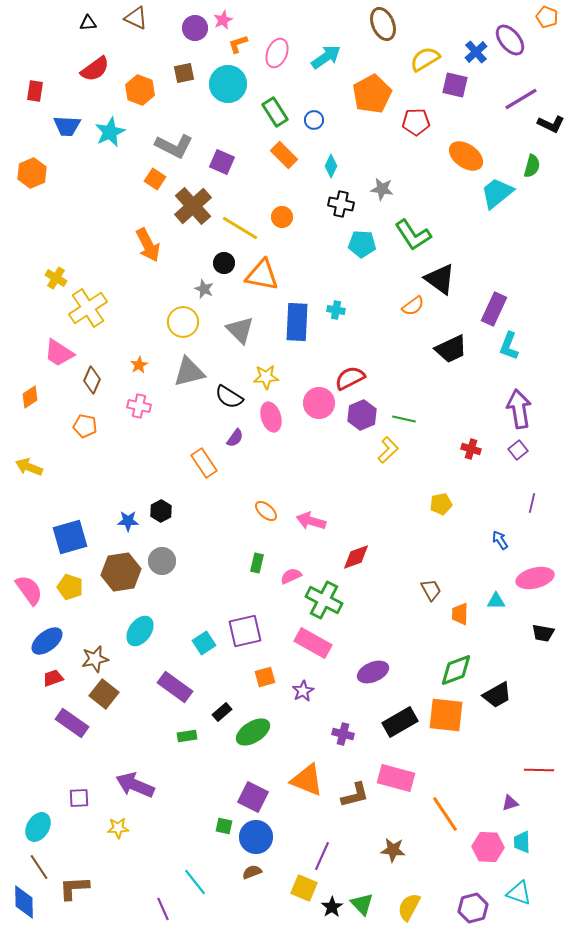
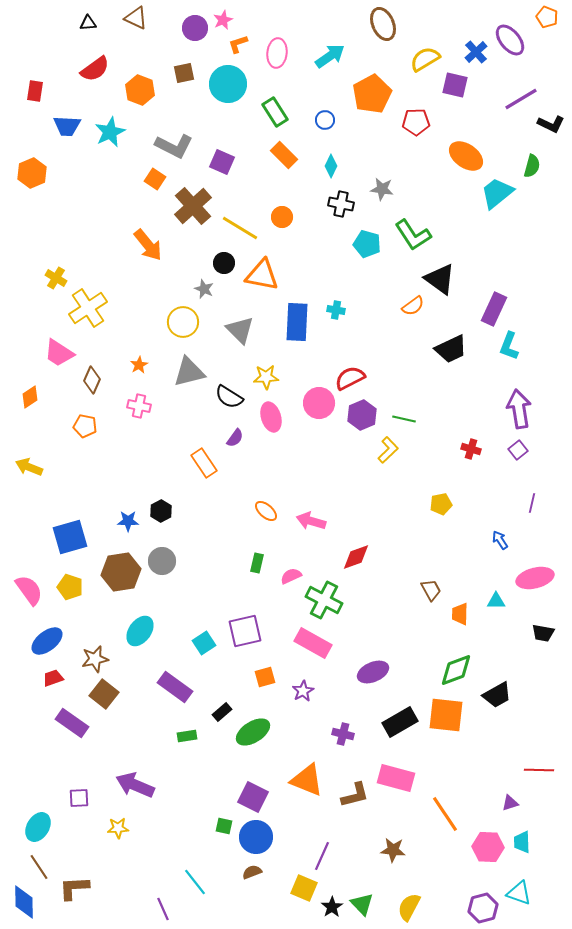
pink ellipse at (277, 53): rotated 16 degrees counterclockwise
cyan arrow at (326, 57): moved 4 px right, 1 px up
blue circle at (314, 120): moved 11 px right
cyan pentagon at (362, 244): moved 5 px right; rotated 12 degrees clockwise
orange arrow at (148, 245): rotated 12 degrees counterclockwise
purple hexagon at (473, 908): moved 10 px right
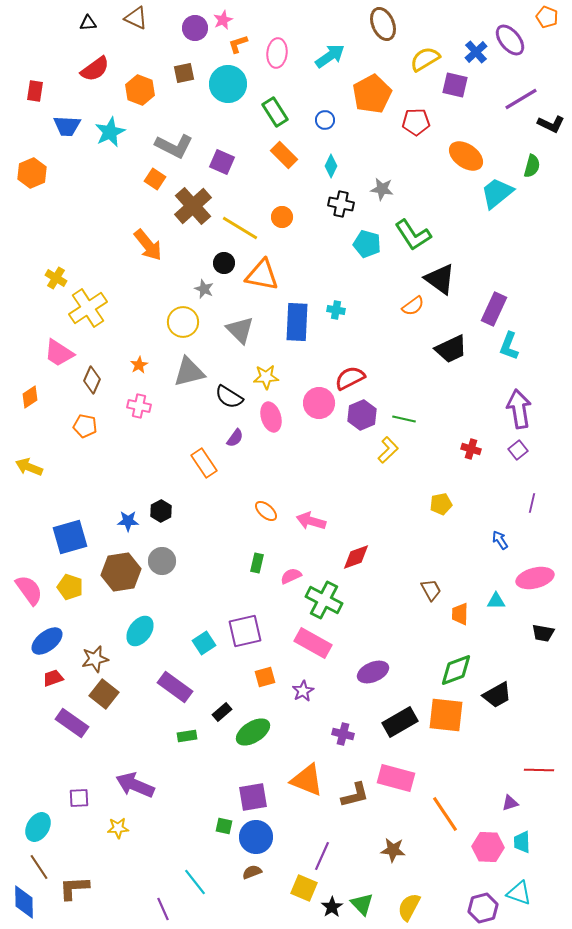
purple square at (253, 797): rotated 36 degrees counterclockwise
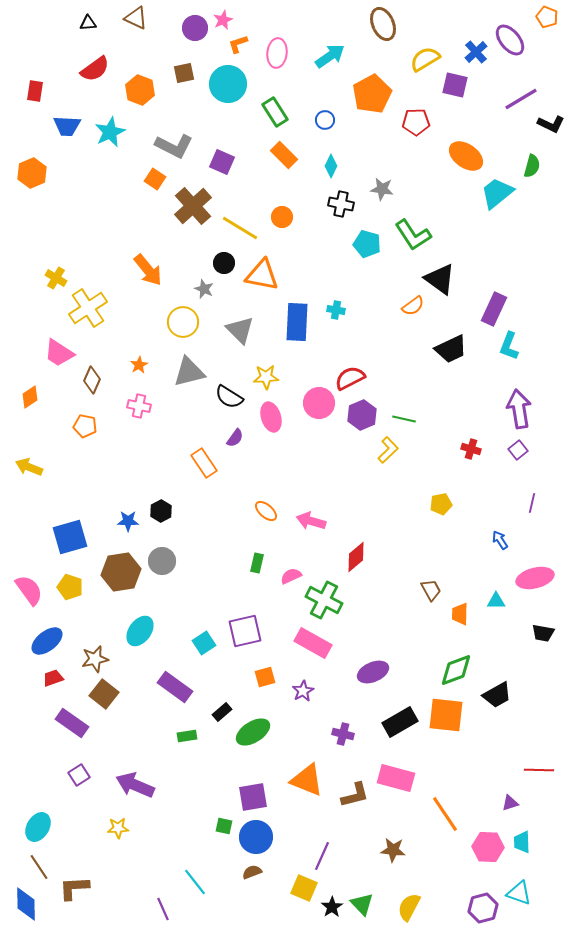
orange arrow at (148, 245): moved 25 px down
red diamond at (356, 557): rotated 20 degrees counterclockwise
purple square at (79, 798): moved 23 px up; rotated 30 degrees counterclockwise
blue diamond at (24, 902): moved 2 px right, 2 px down
